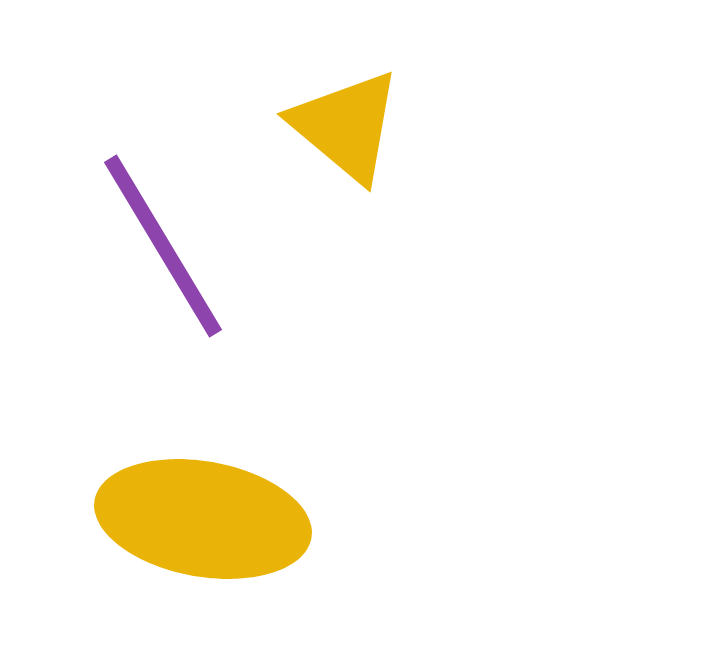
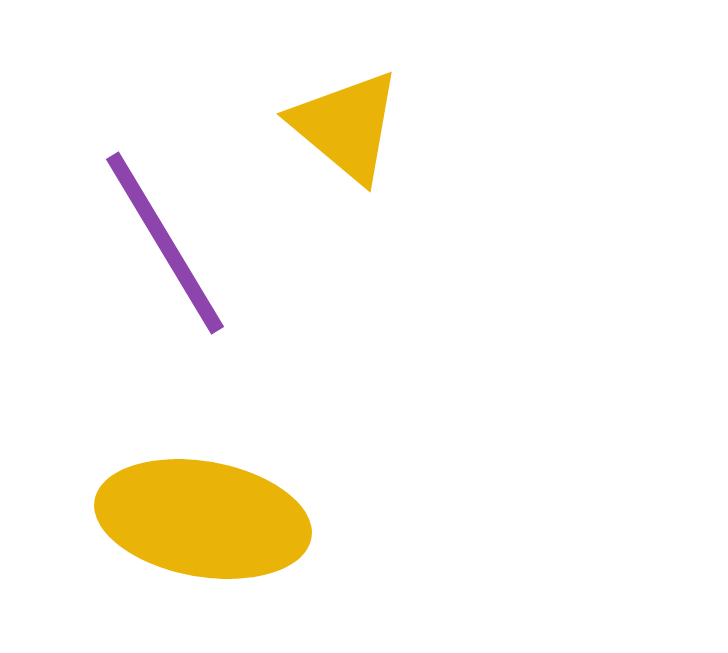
purple line: moved 2 px right, 3 px up
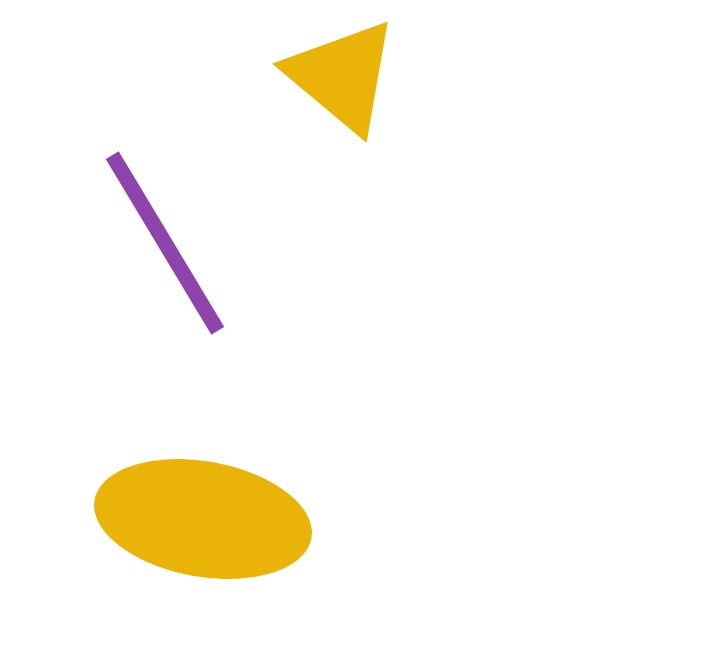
yellow triangle: moved 4 px left, 50 px up
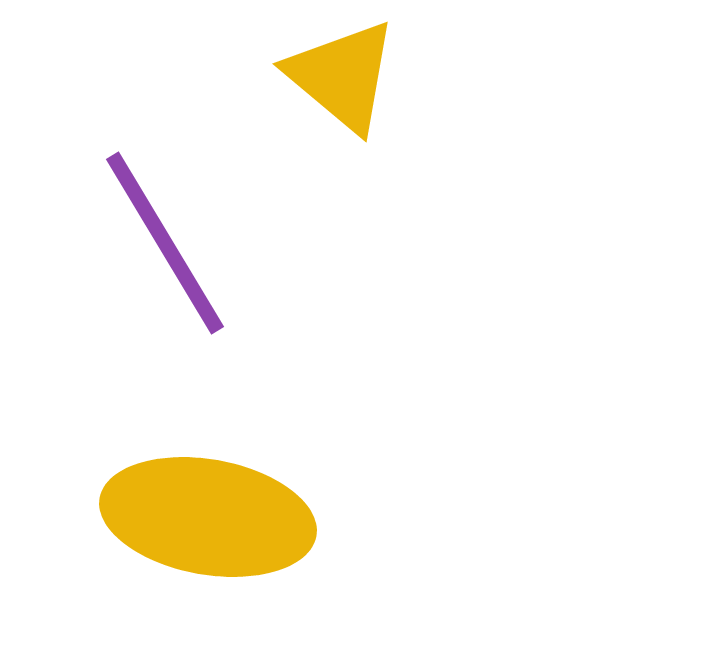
yellow ellipse: moved 5 px right, 2 px up
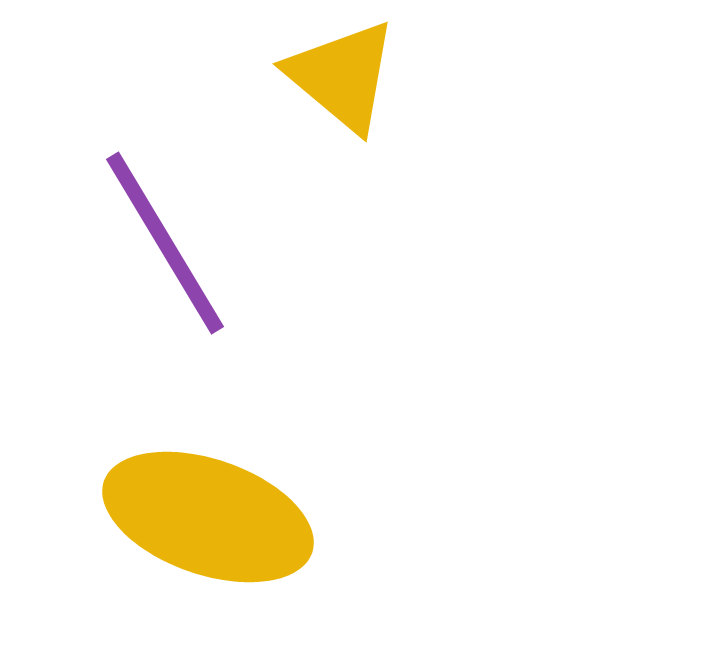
yellow ellipse: rotated 9 degrees clockwise
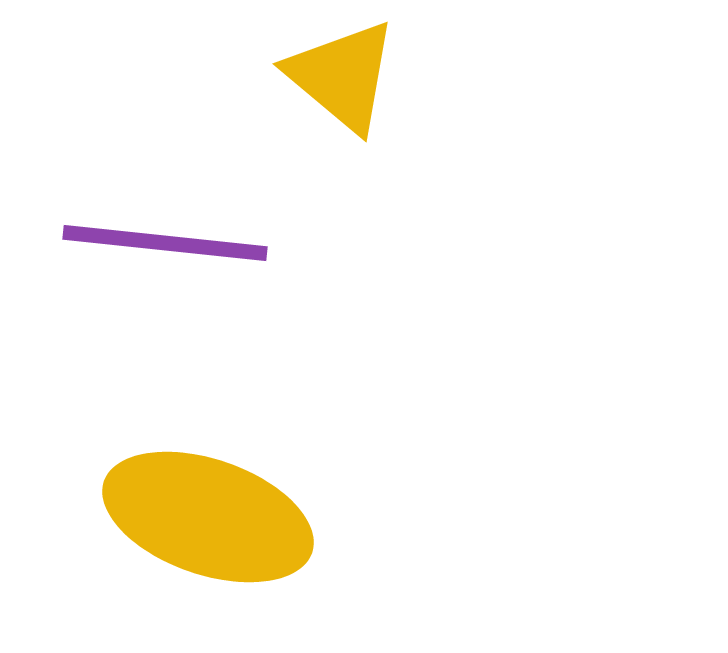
purple line: rotated 53 degrees counterclockwise
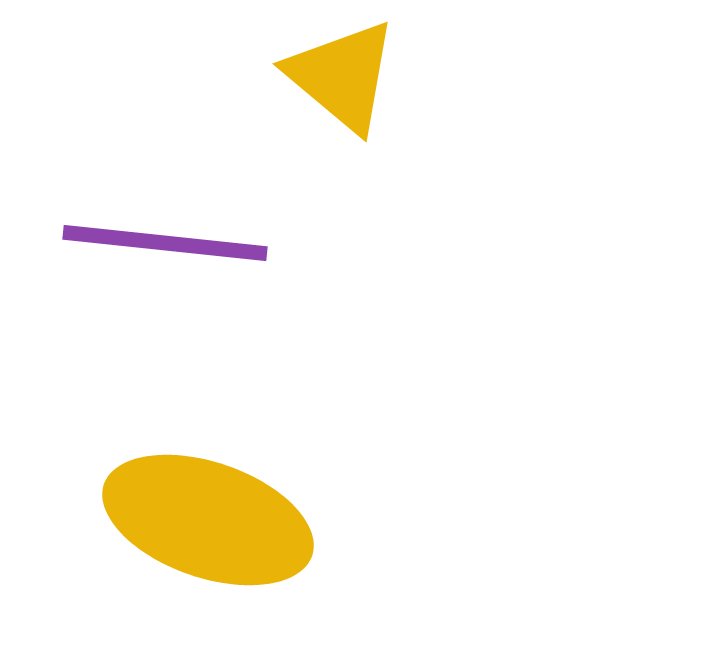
yellow ellipse: moved 3 px down
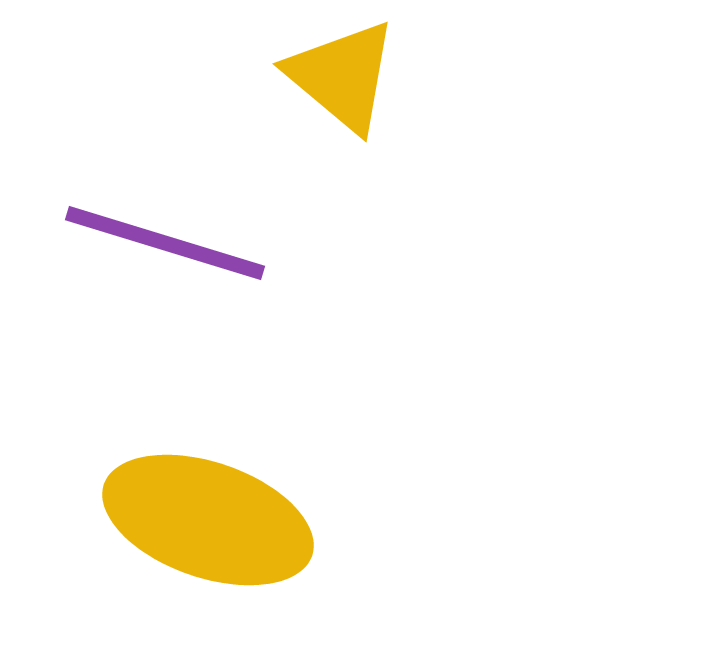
purple line: rotated 11 degrees clockwise
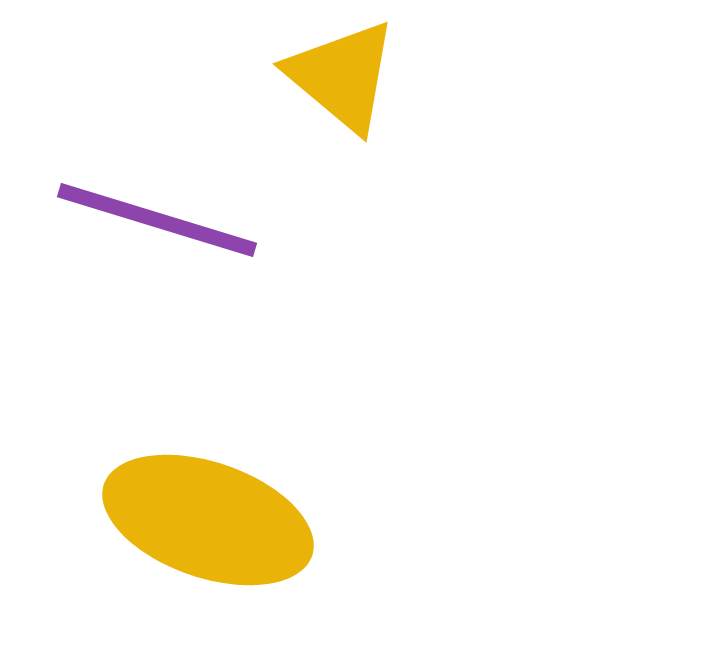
purple line: moved 8 px left, 23 px up
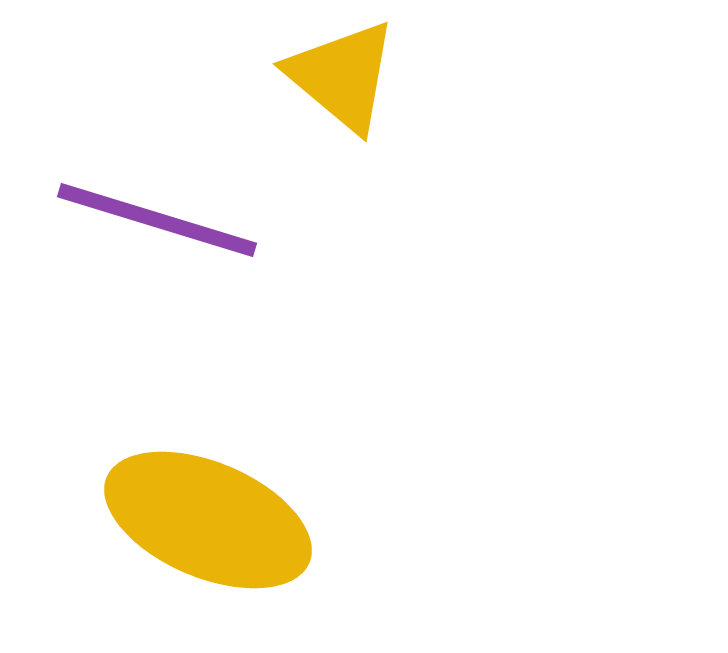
yellow ellipse: rotated 4 degrees clockwise
